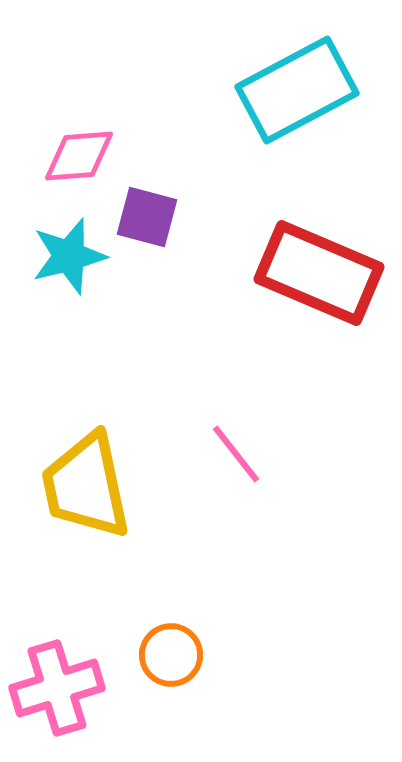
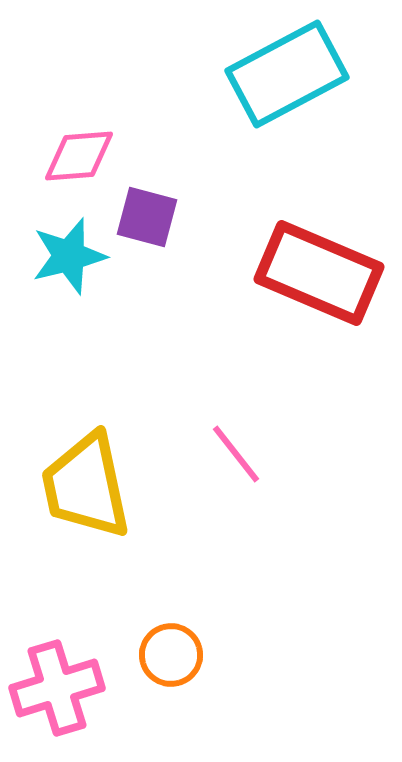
cyan rectangle: moved 10 px left, 16 px up
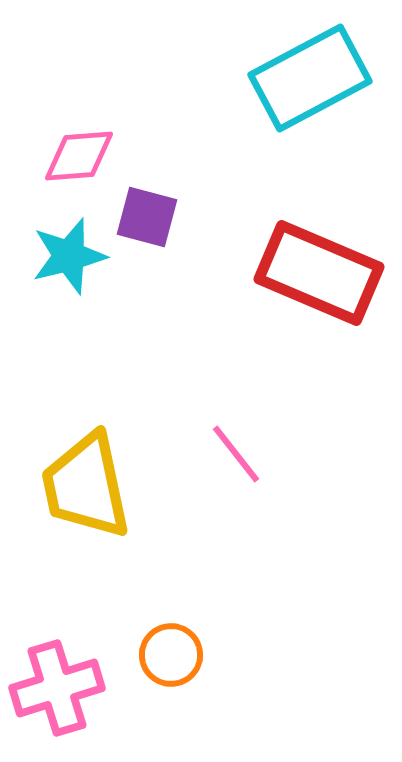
cyan rectangle: moved 23 px right, 4 px down
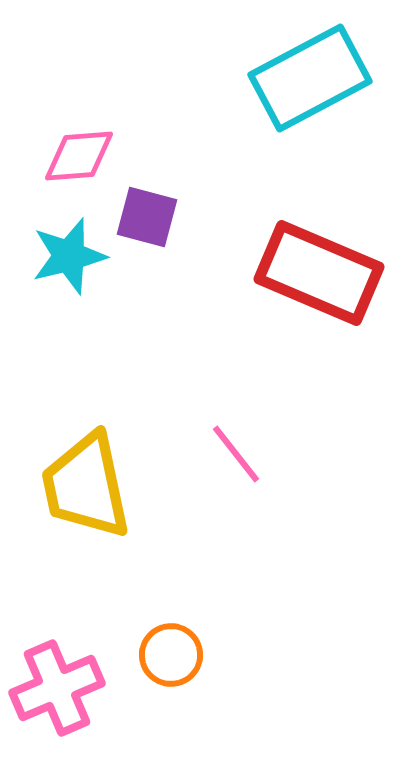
pink cross: rotated 6 degrees counterclockwise
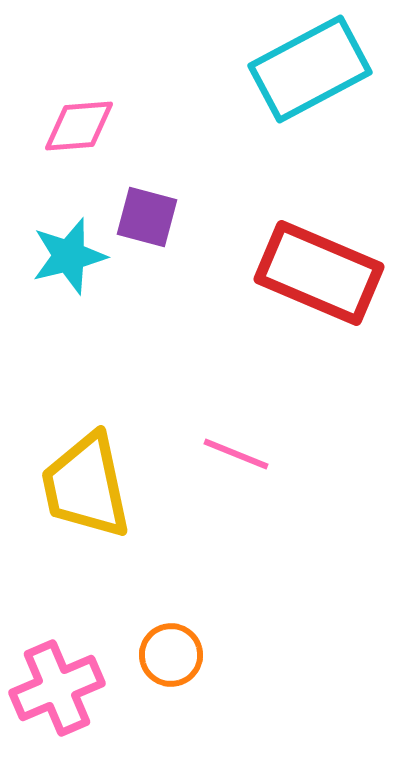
cyan rectangle: moved 9 px up
pink diamond: moved 30 px up
pink line: rotated 30 degrees counterclockwise
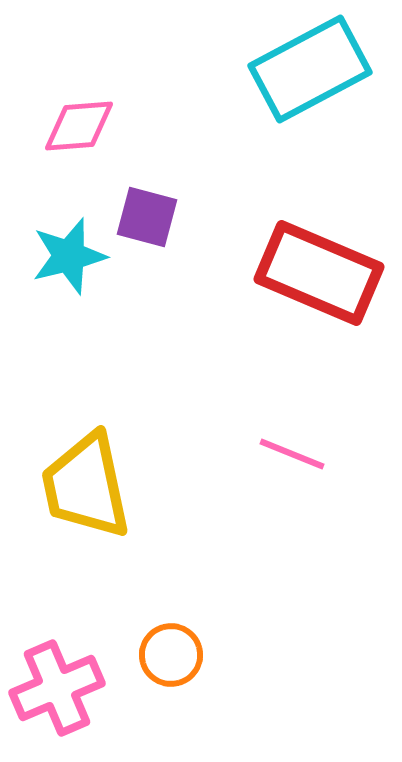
pink line: moved 56 px right
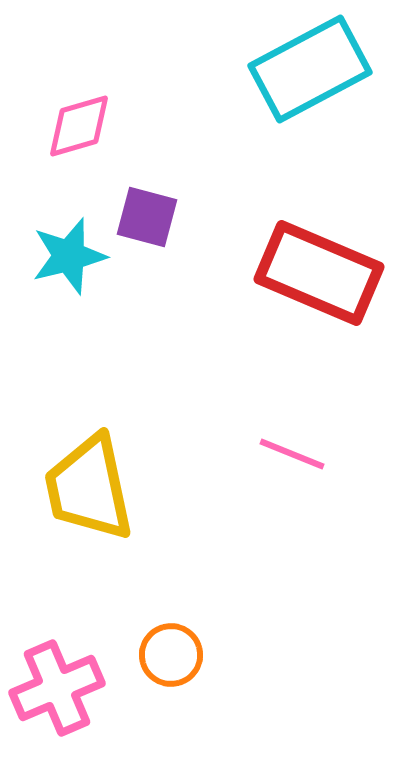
pink diamond: rotated 12 degrees counterclockwise
yellow trapezoid: moved 3 px right, 2 px down
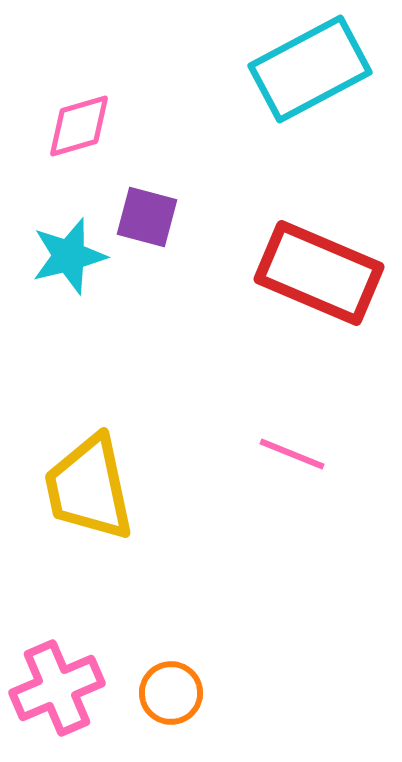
orange circle: moved 38 px down
